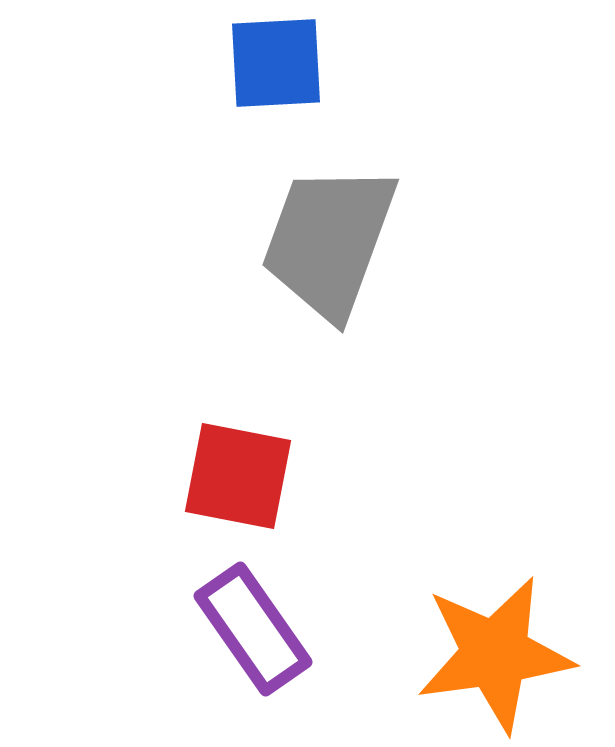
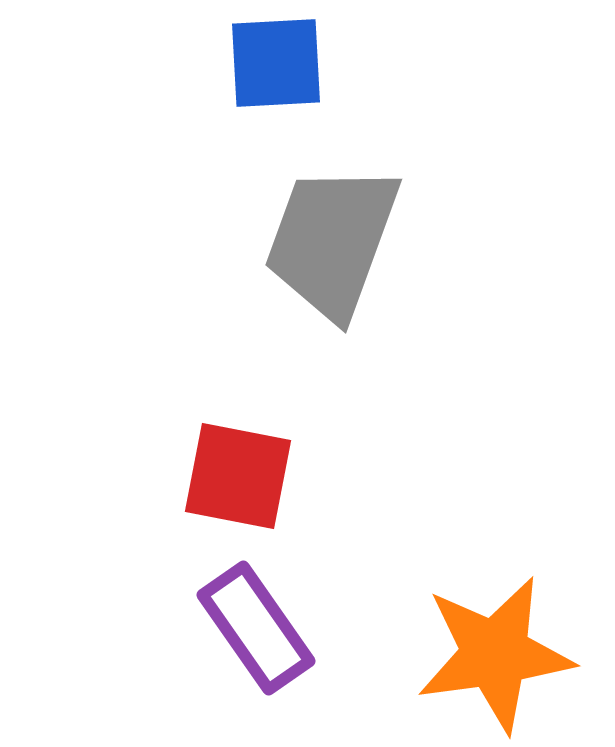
gray trapezoid: moved 3 px right
purple rectangle: moved 3 px right, 1 px up
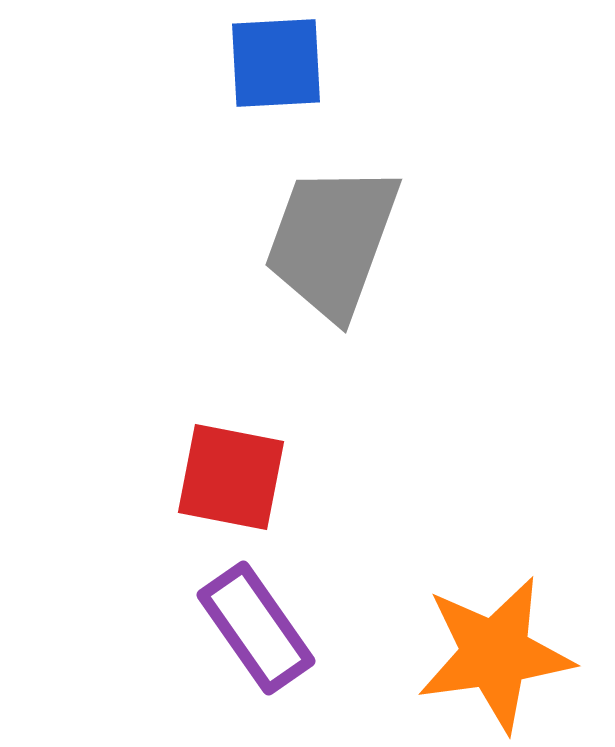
red square: moved 7 px left, 1 px down
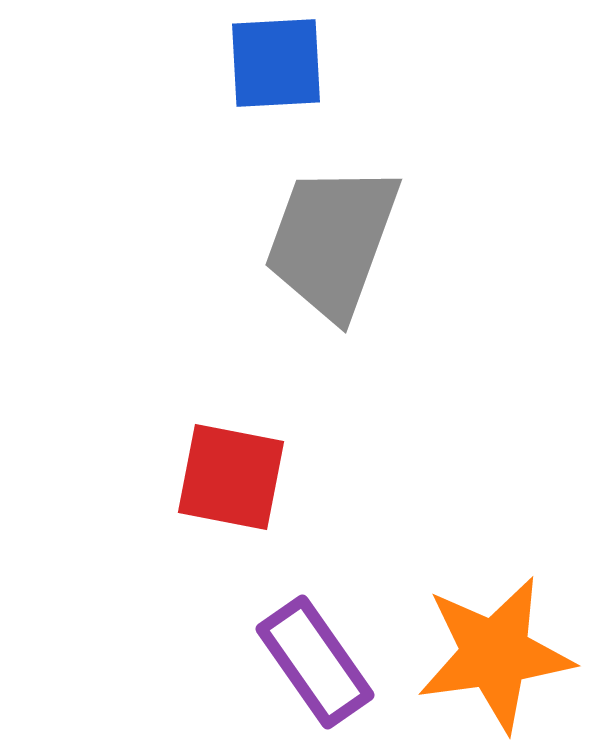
purple rectangle: moved 59 px right, 34 px down
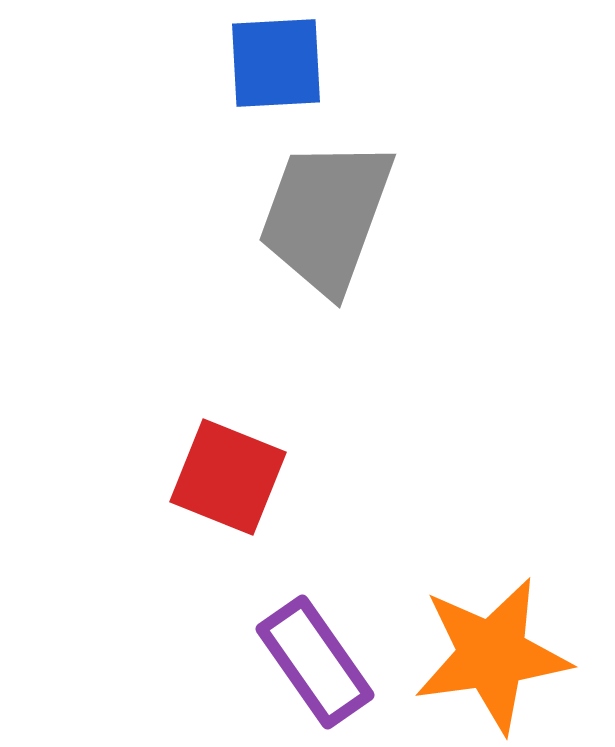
gray trapezoid: moved 6 px left, 25 px up
red square: moved 3 px left; rotated 11 degrees clockwise
orange star: moved 3 px left, 1 px down
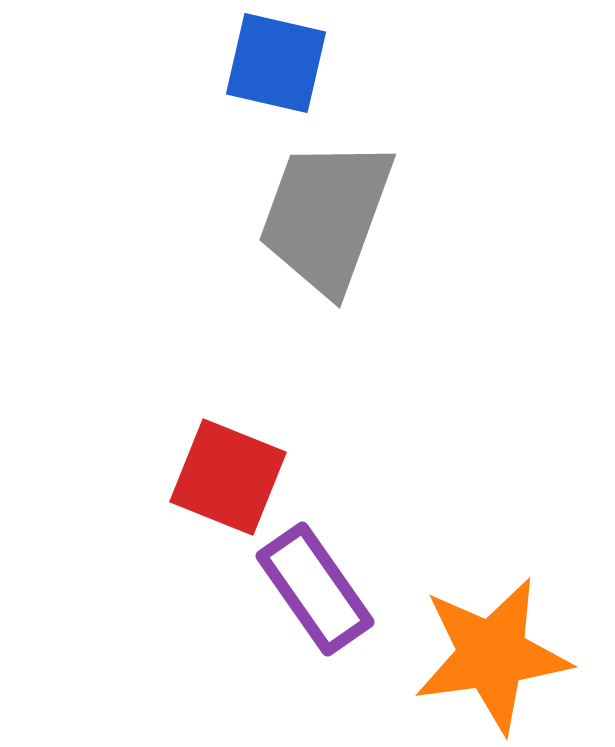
blue square: rotated 16 degrees clockwise
purple rectangle: moved 73 px up
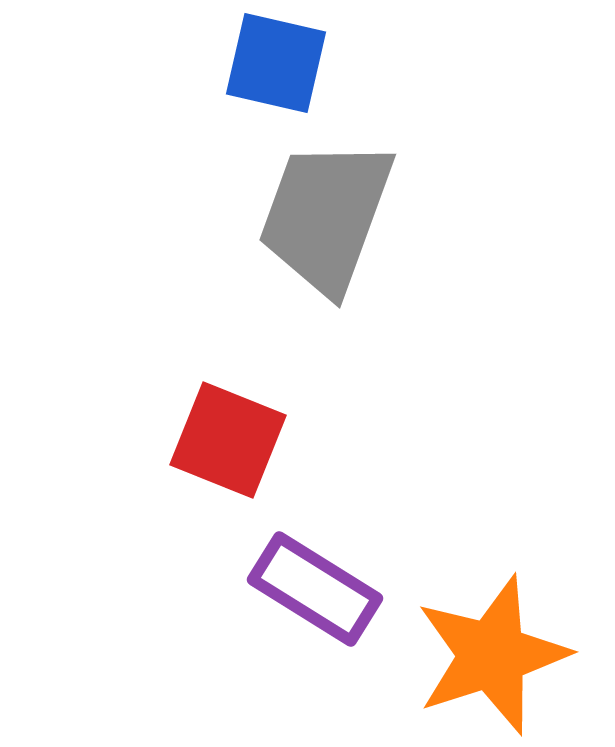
red square: moved 37 px up
purple rectangle: rotated 23 degrees counterclockwise
orange star: rotated 10 degrees counterclockwise
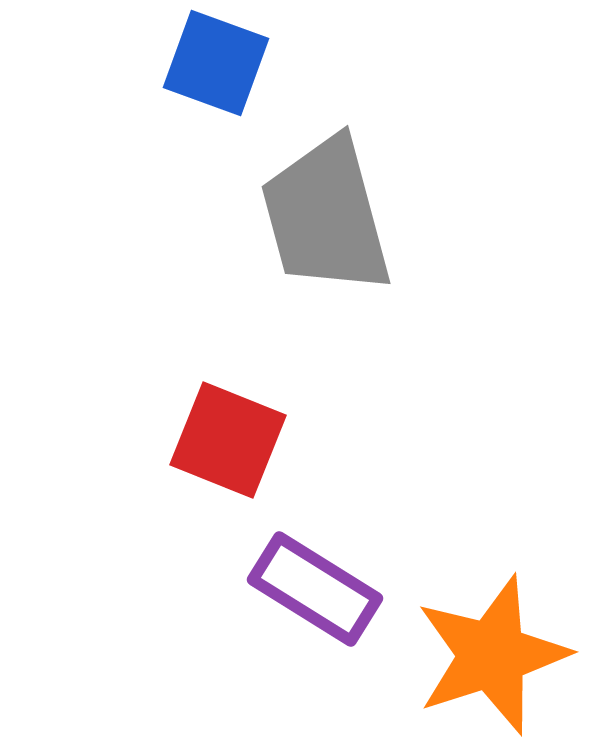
blue square: moved 60 px left; rotated 7 degrees clockwise
gray trapezoid: rotated 35 degrees counterclockwise
